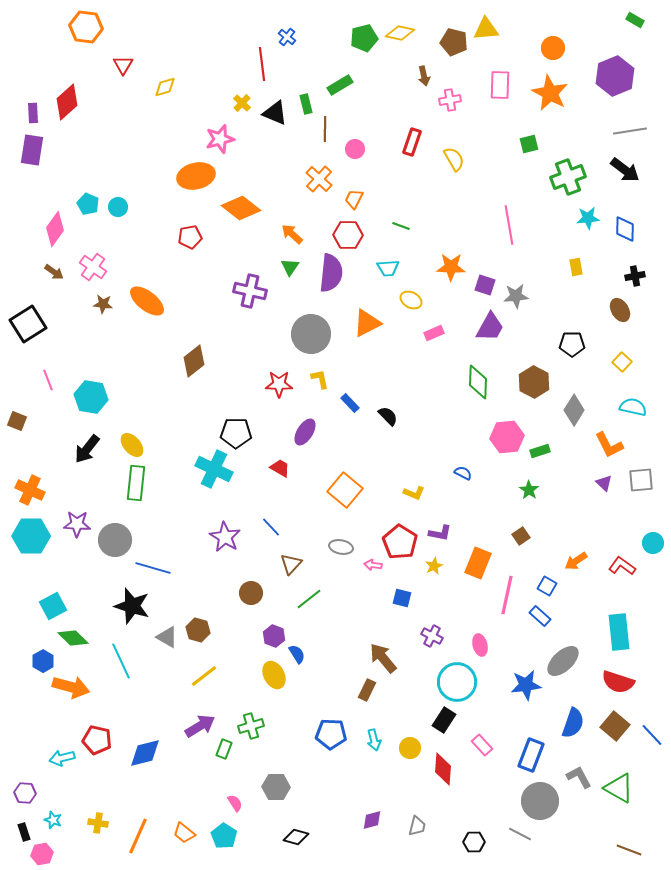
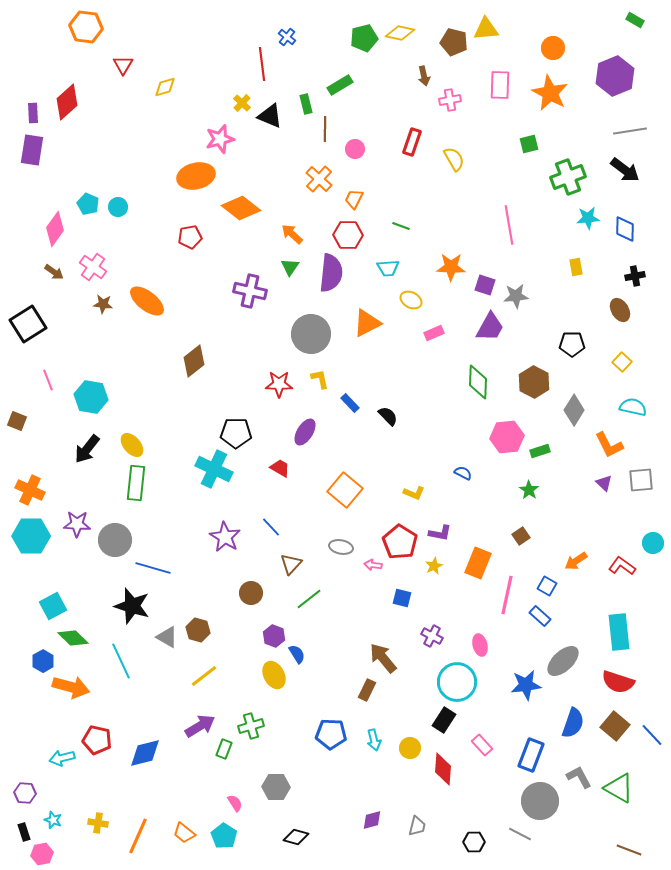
black triangle at (275, 113): moved 5 px left, 3 px down
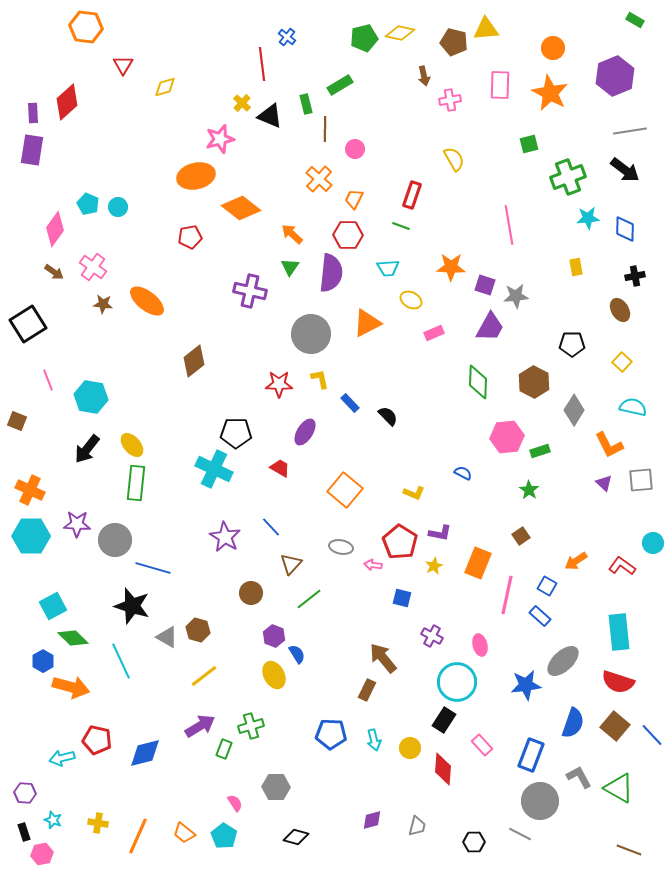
red rectangle at (412, 142): moved 53 px down
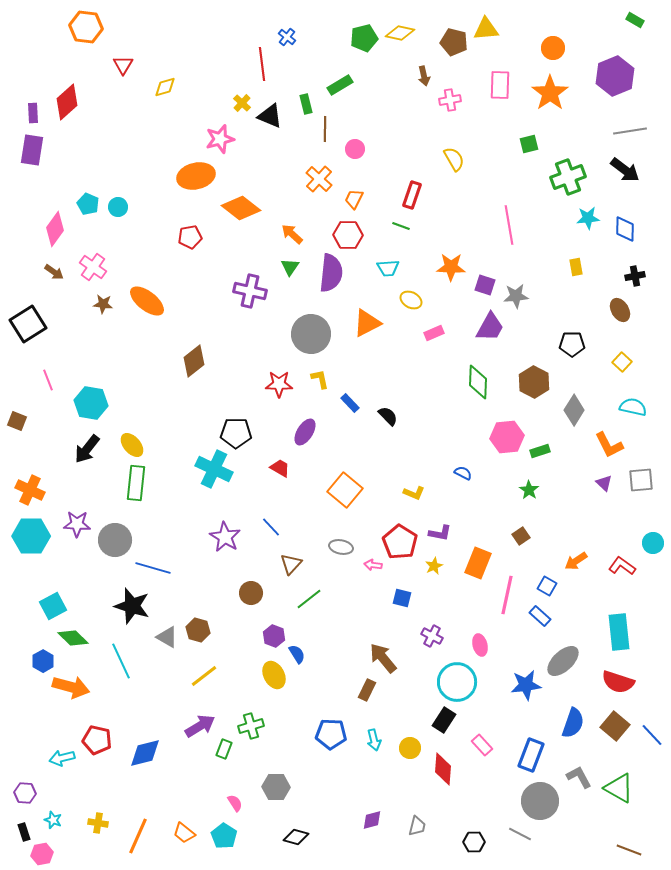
orange star at (550, 93): rotated 9 degrees clockwise
cyan hexagon at (91, 397): moved 6 px down
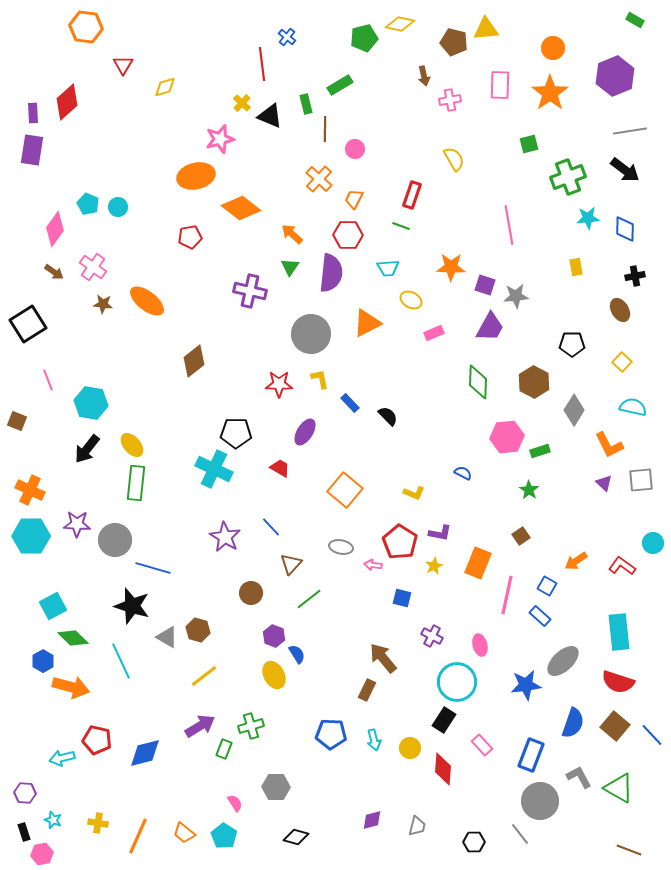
yellow diamond at (400, 33): moved 9 px up
gray line at (520, 834): rotated 25 degrees clockwise
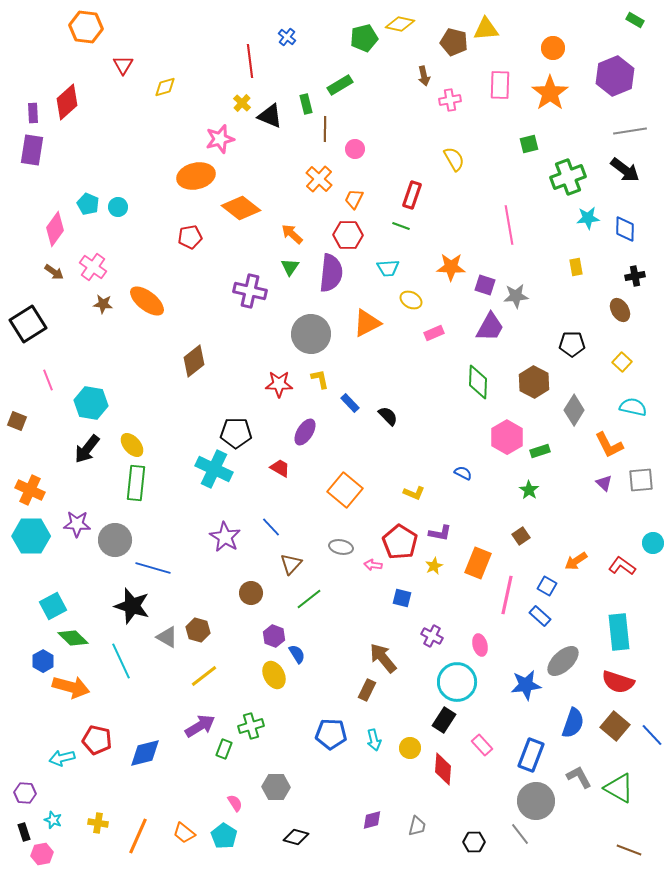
red line at (262, 64): moved 12 px left, 3 px up
pink hexagon at (507, 437): rotated 24 degrees counterclockwise
gray circle at (540, 801): moved 4 px left
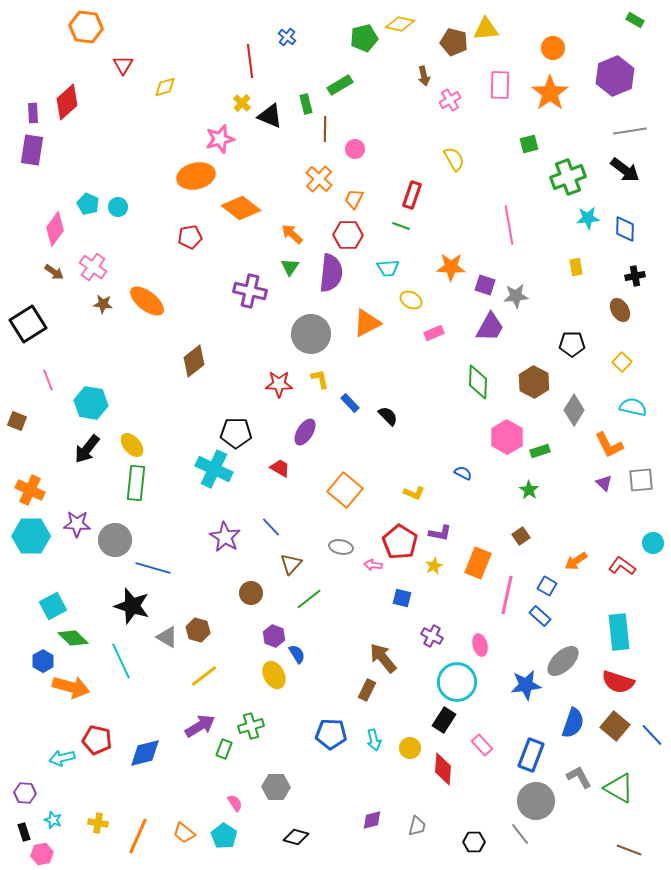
pink cross at (450, 100): rotated 20 degrees counterclockwise
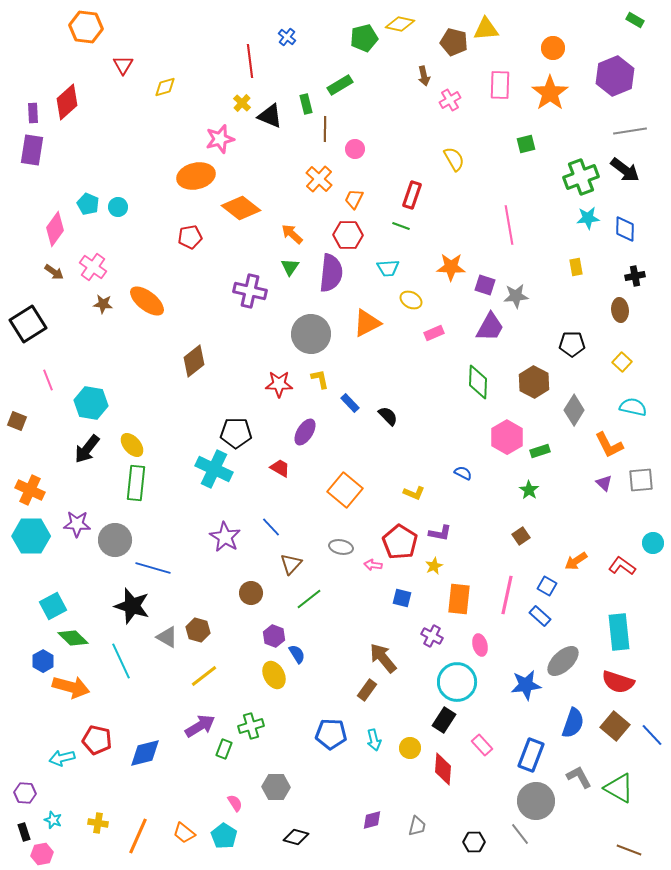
green square at (529, 144): moved 3 px left
green cross at (568, 177): moved 13 px right
brown ellipse at (620, 310): rotated 25 degrees clockwise
orange rectangle at (478, 563): moved 19 px left, 36 px down; rotated 16 degrees counterclockwise
brown rectangle at (367, 690): rotated 10 degrees clockwise
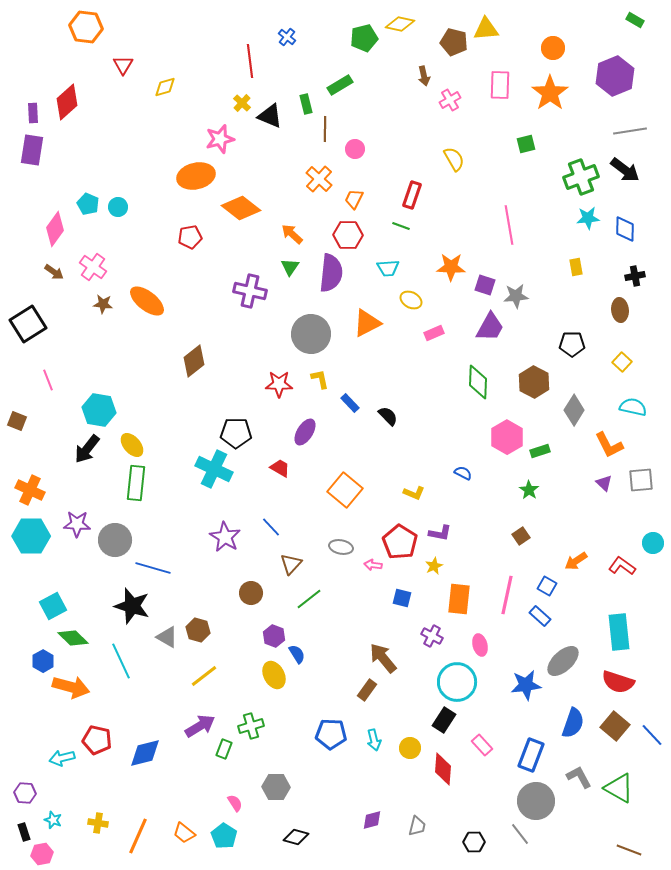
cyan hexagon at (91, 403): moved 8 px right, 7 px down
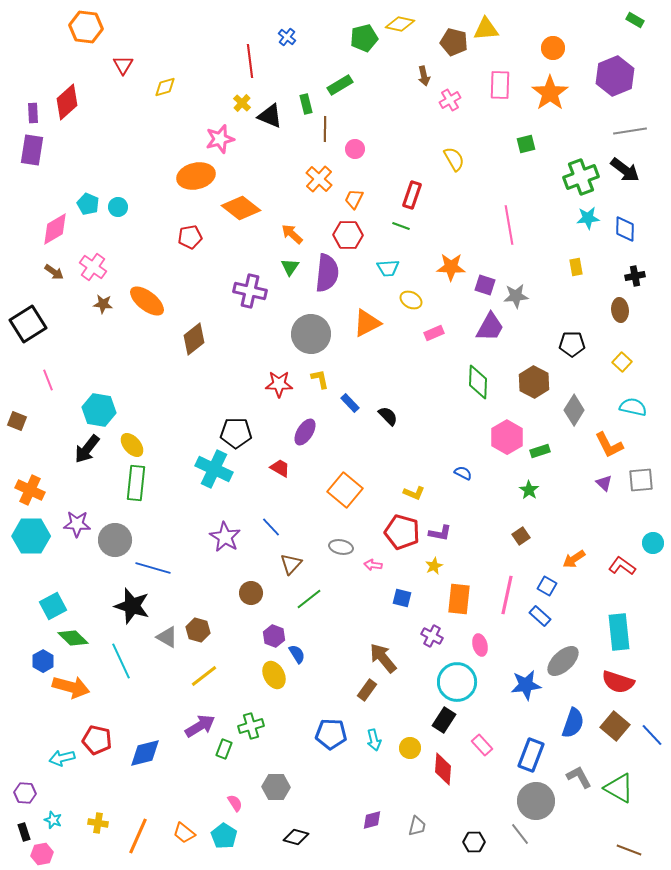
pink diamond at (55, 229): rotated 24 degrees clockwise
purple semicircle at (331, 273): moved 4 px left
brown diamond at (194, 361): moved 22 px up
red pentagon at (400, 542): moved 2 px right, 10 px up; rotated 16 degrees counterclockwise
orange arrow at (576, 561): moved 2 px left, 2 px up
